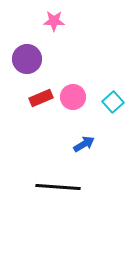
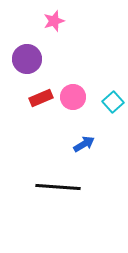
pink star: rotated 20 degrees counterclockwise
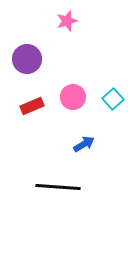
pink star: moved 13 px right
red rectangle: moved 9 px left, 8 px down
cyan square: moved 3 px up
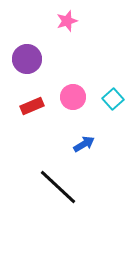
black line: rotated 39 degrees clockwise
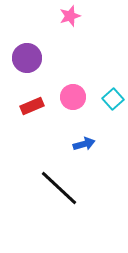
pink star: moved 3 px right, 5 px up
purple circle: moved 1 px up
blue arrow: rotated 15 degrees clockwise
black line: moved 1 px right, 1 px down
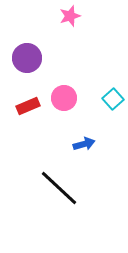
pink circle: moved 9 px left, 1 px down
red rectangle: moved 4 px left
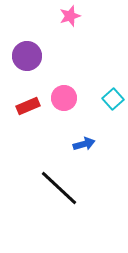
purple circle: moved 2 px up
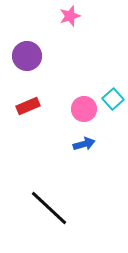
pink circle: moved 20 px right, 11 px down
black line: moved 10 px left, 20 px down
